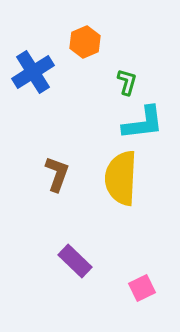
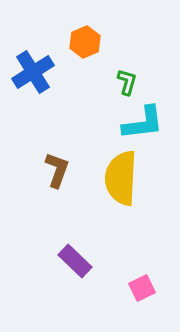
brown L-shape: moved 4 px up
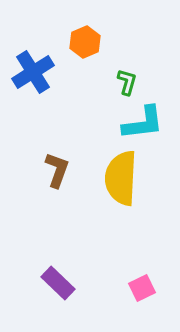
purple rectangle: moved 17 px left, 22 px down
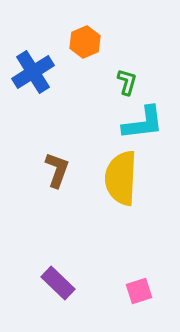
pink square: moved 3 px left, 3 px down; rotated 8 degrees clockwise
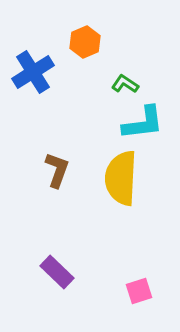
green L-shape: moved 2 px left, 2 px down; rotated 72 degrees counterclockwise
purple rectangle: moved 1 px left, 11 px up
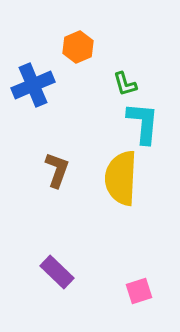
orange hexagon: moved 7 px left, 5 px down
blue cross: moved 13 px down; rotated 9 degrees clockwise
green L-shape: rotated 140 degrees counterclockwise
cyan L-shape: rotated 78 degrees counterclockwise
